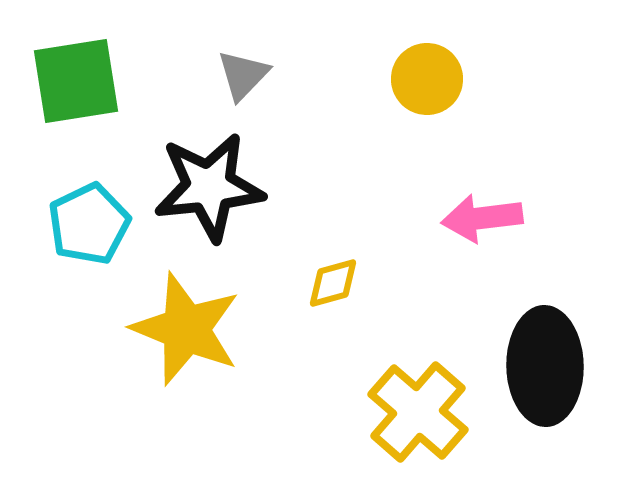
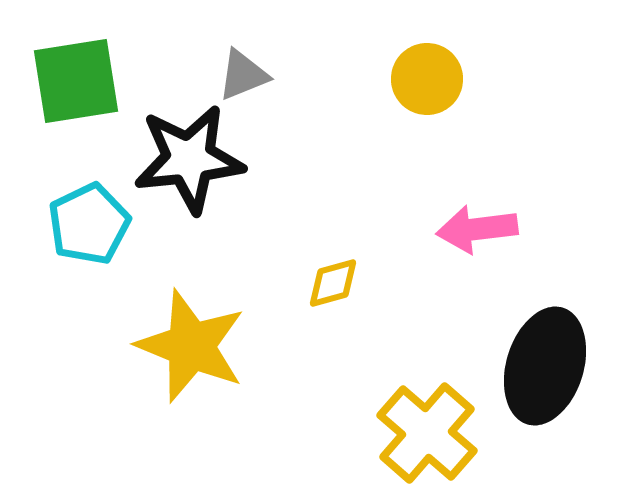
gray triangle: rotated 24 degrees clockwise
black star: moved 20 px left, 28 px up
pink arrow: moved 5 px left, 11 px down
yellow star: moved 5 px right, 17 px down
black ellipse: rotated 18 degrees clockwise
yellow cross: moved 9 px right, 21 px down
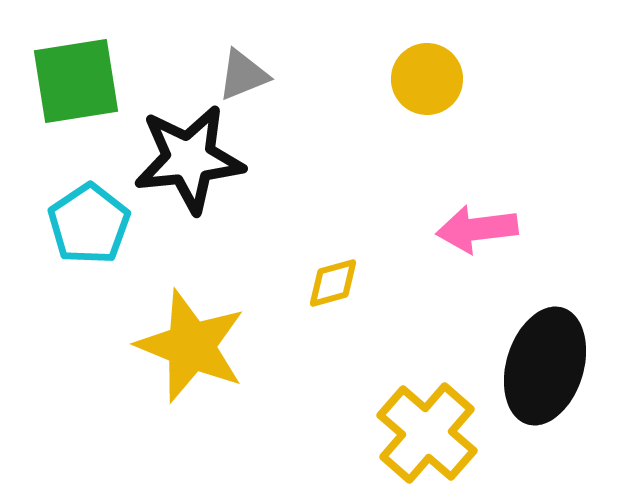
cyan pentagon: rotated 8 degrees counterclockwise
